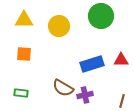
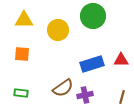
green circle: moved 8 px left
yellow circle: moved 1 px left, 4 px down
orange square: moved 2 px left
brown semicircle: rotated 65 degrees counterclockwise
brown line: moved 4 px up
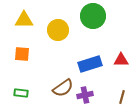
blue rectangle: moved 2 px left
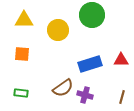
green circle: moved 1 px left, 1 px up
purple cross: rotated 28 degrees clockwise
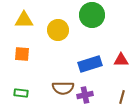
brown semicircle: rotated 35 degrees clockwise
purple cross: rotated 28 degrees counterclockwise
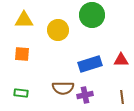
brown line: rotated 24 degrees counterclockwise
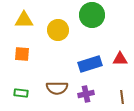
red triangle: moved 1 px left, 1 px up
brown semicircle: moved 6 px left
purple cross: moved 1 px right, 1 px up
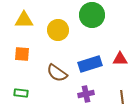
brown semicircle: moved 15 px up; rotated 35 degrees clockwise
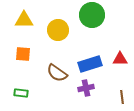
orange square: moved 1 px right
purple cross: moved 6 px up
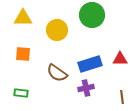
yellow triangle: moved 1 px left, 2 px up
yellow circle: moved 1 px left
